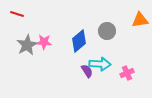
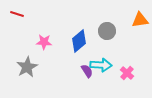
gray star: moved 22 px down
cyan arrow: moved 1 px right, 1 px down
pink cross: rotated 24 degrees counterclockwise
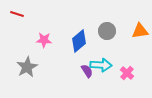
orange triangle: moved 11 px down
pink star: moved 2 px up
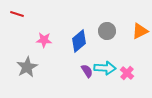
orange triangle: rotated 18 degrees counterclockwise
cyan arrow: moved 4 px right, 3 px down
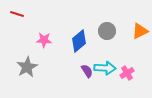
pink cross: rotated 16 degrees clockwise
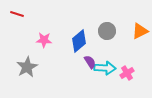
purple semicircle: moved 3 px right, 9 px up
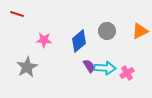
purple semicircle: moved 1 px left, 4 px down
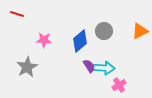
gray circle: moved 3 px left
blue diamond: moved 1 px right
cyan arrow: moved 1 px left
pink cross: moved 8 px left, 12 px down
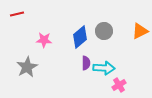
red line: rotated 32 degrees counterclockwise
blue diamond: moved 4 px up
purple semicircle: moved 3 px left, 3 px up; rotated 32 degrees clockwise
